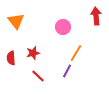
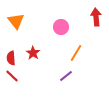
red arrow: moved 1 px down
pink circle: moved 2 px left
red star: rotated 24 degrees counterclockwise
purple line: moved 1 px left, 5 px down; rotated 24 degrees clockwise
red line: moved 26 px left
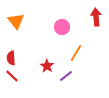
pink circle: moved 1 px right
red star: moved 14 px right, 13 px down
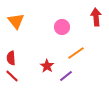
orange line: rotated 24 degrees clockwise
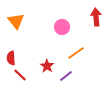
red line: moved 8 px right, 1 px up
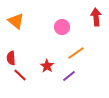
orange triangle: rotated 12 degrees counterclockwise
purple line: moved 3 px right
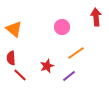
orange triangle: moved 2 px left, 8 px down
red star: rotated 16 degrees clockwise
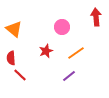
red star: moved 1 px left, 15 px up
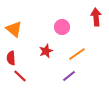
orange line: moved 1 px right, 1 px down
red line: moved 1 px down
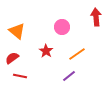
orange triangle: moved 3 px right, 2 px down
red star: rotated 16 degrees counterclockwise
red semicircle: moved 1 px right; rotated 56 degrees clockwise
red line: rotated 32 degrees counterclockwise
